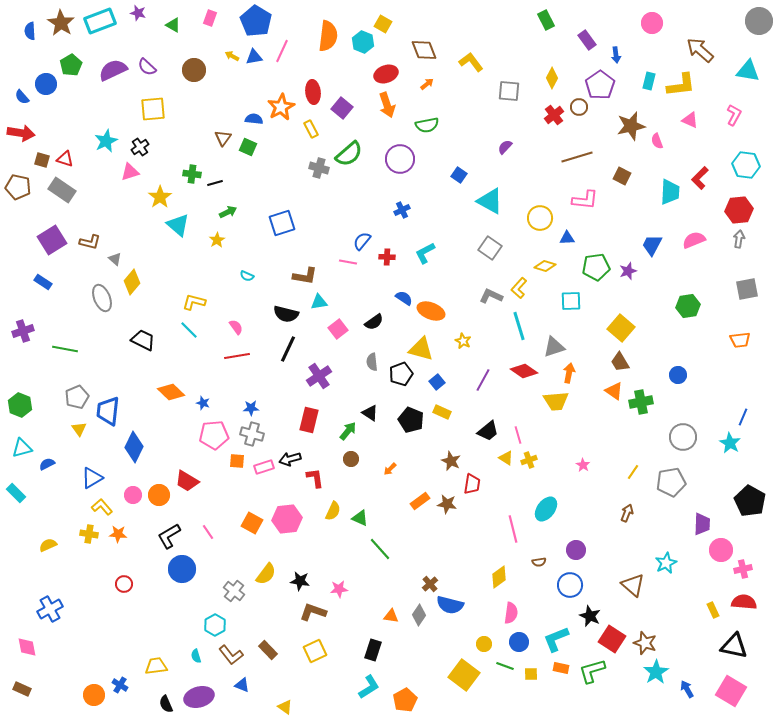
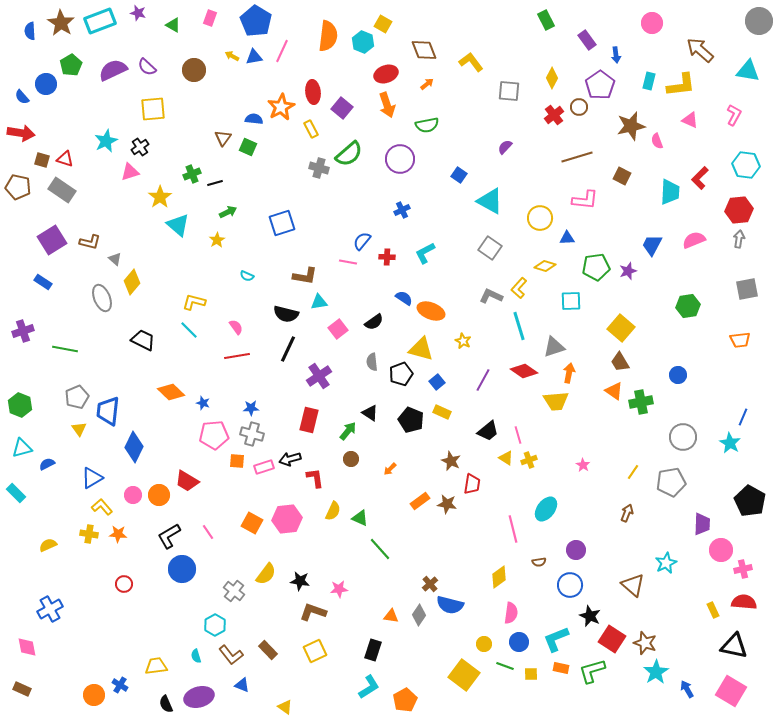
green cross at (192, 174): rotated 30 degrees counterclockwise
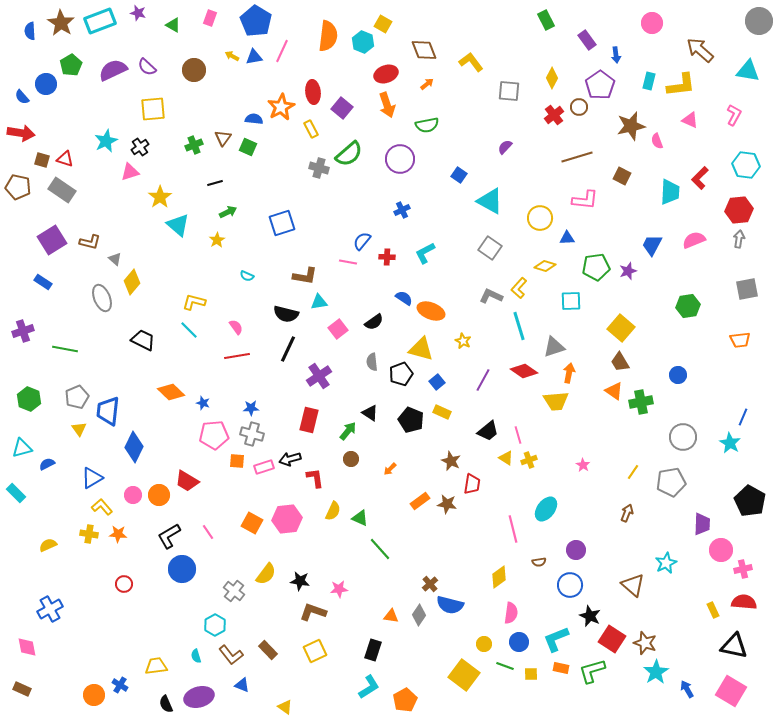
green cross at (192, 174): moved 2 px right, 29 px up
green hexagon at (20, 405): moved 9 px right, 6 px up
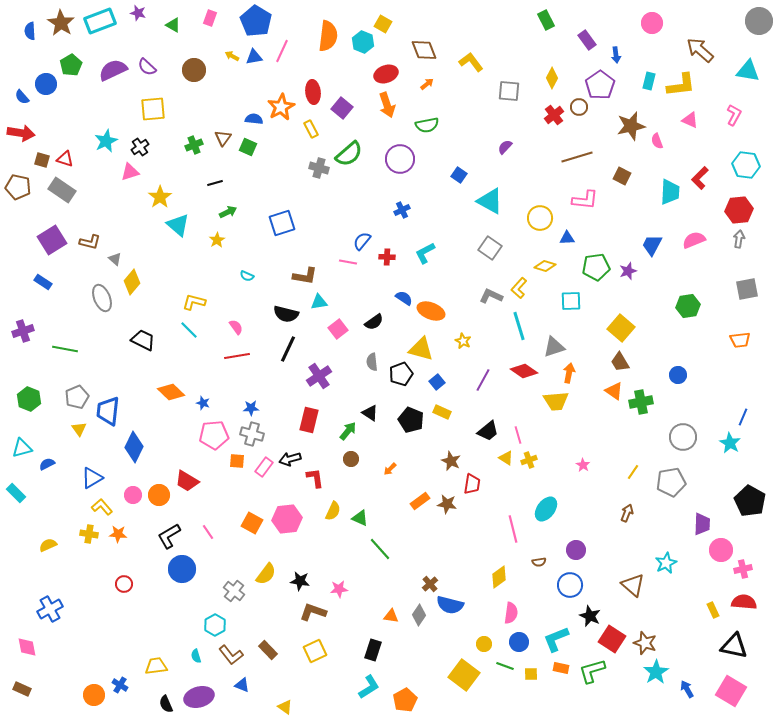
pink rectangle at (264, 467): rotated 36 degrees counterclockwise
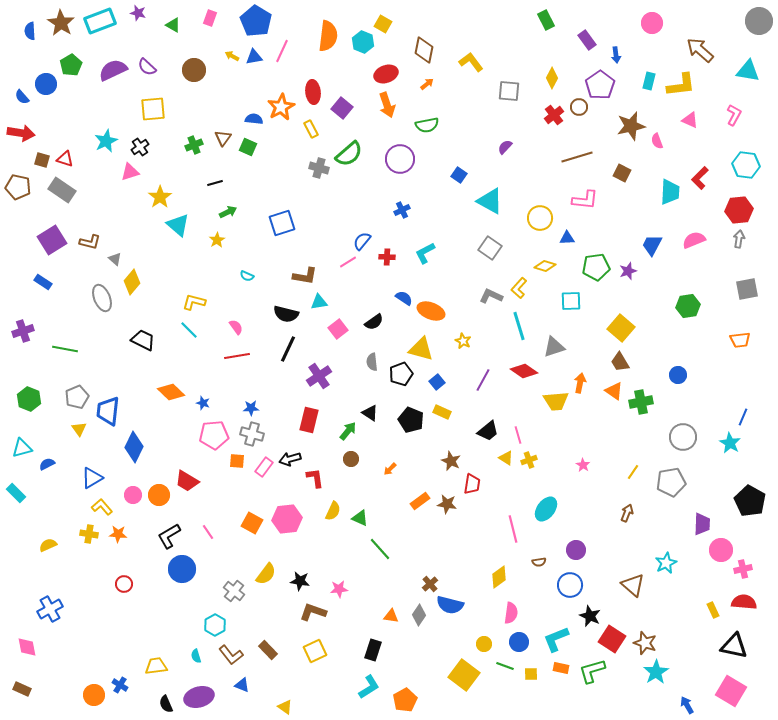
brown diamond at (424, 50): rotated 32 degrees clockwise
brown square at (622, 176): moved 3 px up
pink line at (348, 262): rotated 42 degrees counterclockwise
orange arrow at (569, 373): moved 11 px right, 10 px down
blue arrow at (687, 689): moved 16 px down
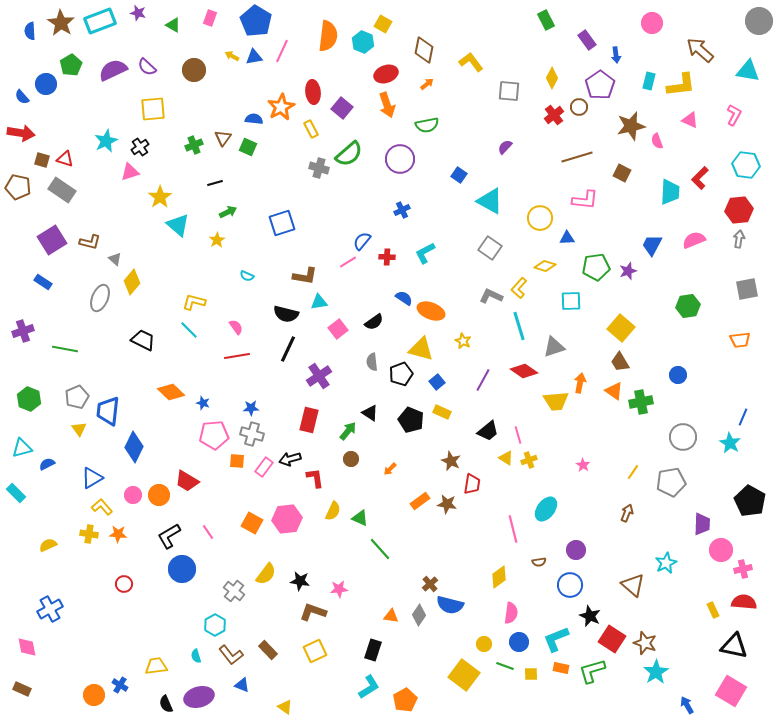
gray ellipse at (102, 298): moved 2 px left; rotated 44 degrees clockwise
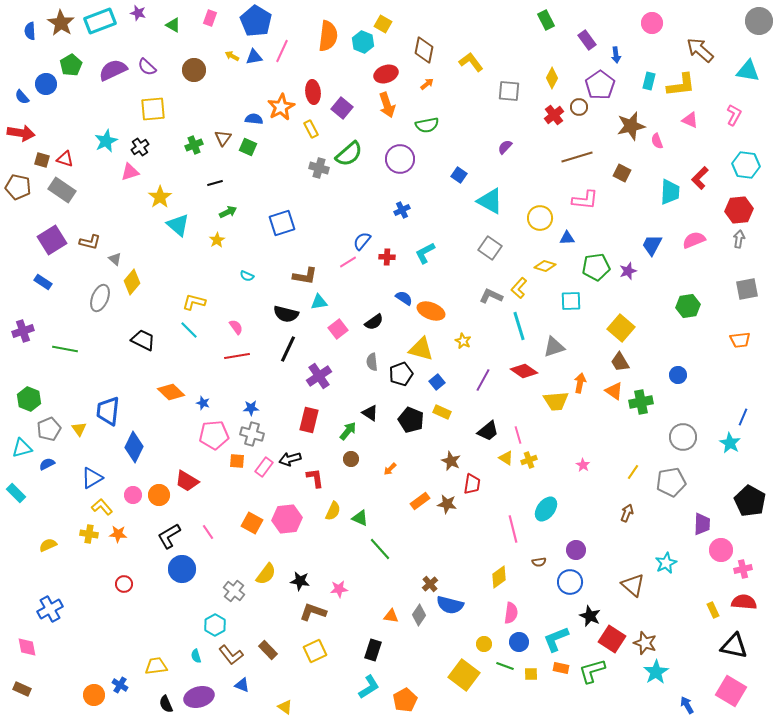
gray pentagon at (77, 397): moved 28 px left, 32 px down
blue circle at (570, 585): moved 3 px up
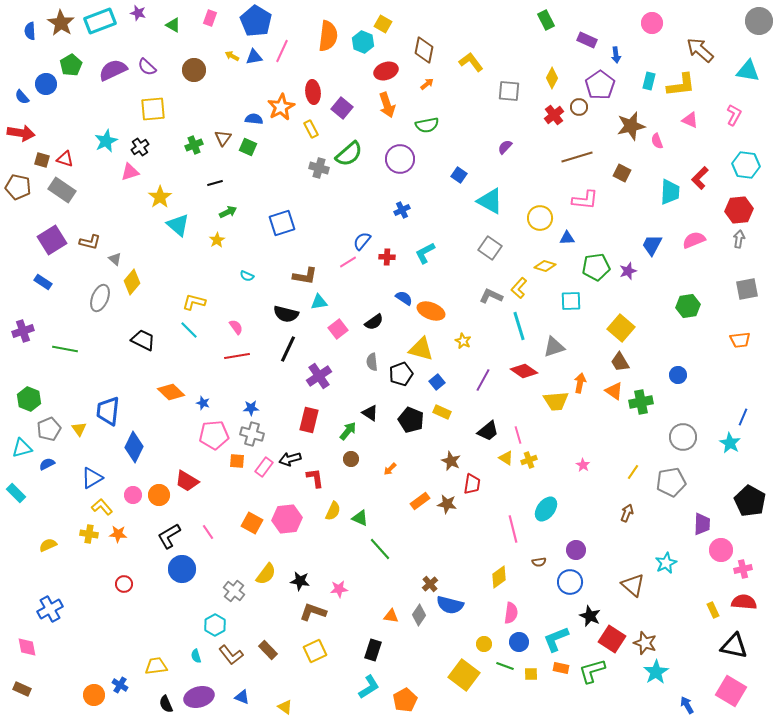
purple rectangle at (587, 40): rotated 30 degrees counterclockwise
red ellipse at (386, 74): moved 3 px up
blue triangle at (242, 685): moved 12 px down
